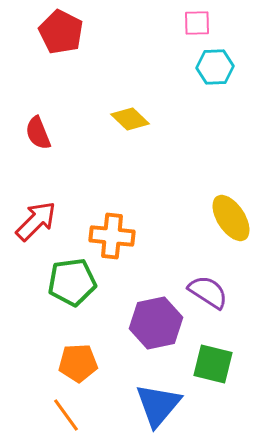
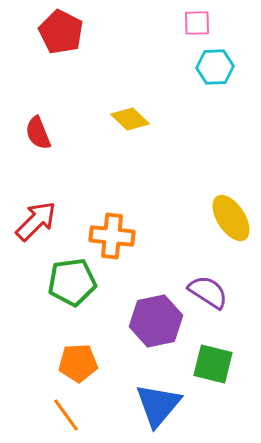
purple hexagon: moved 2 px up
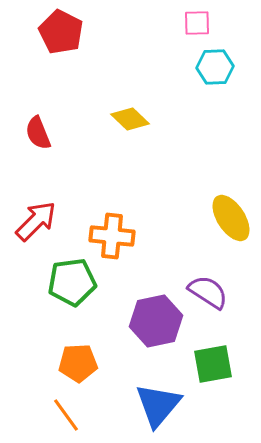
green square: rotated 24 degrees counterclockwise
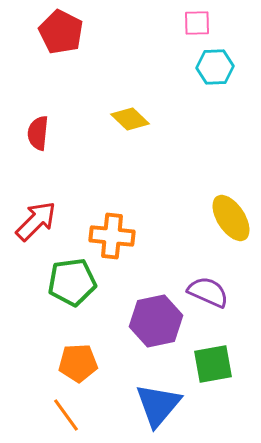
red semicircle: rotated 28 degrees clockwise
purple semicircle: rotated 9 degrees counterclockwise
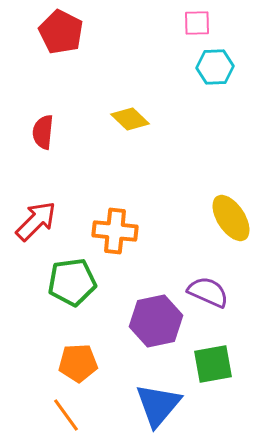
red semicircle: moved 5 px right, 1 px up
orange cross: moved 3 px right, 5 px up
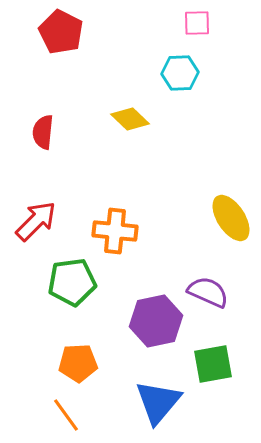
cyan hexagon: moved 35 px left, 6 px down
blue triangle: moved 3 px up
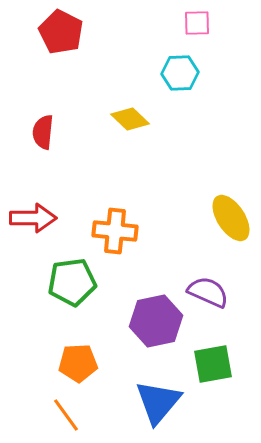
red arrow: moved 3 px left, 3 px up; rotated 45 degrees clockwise
